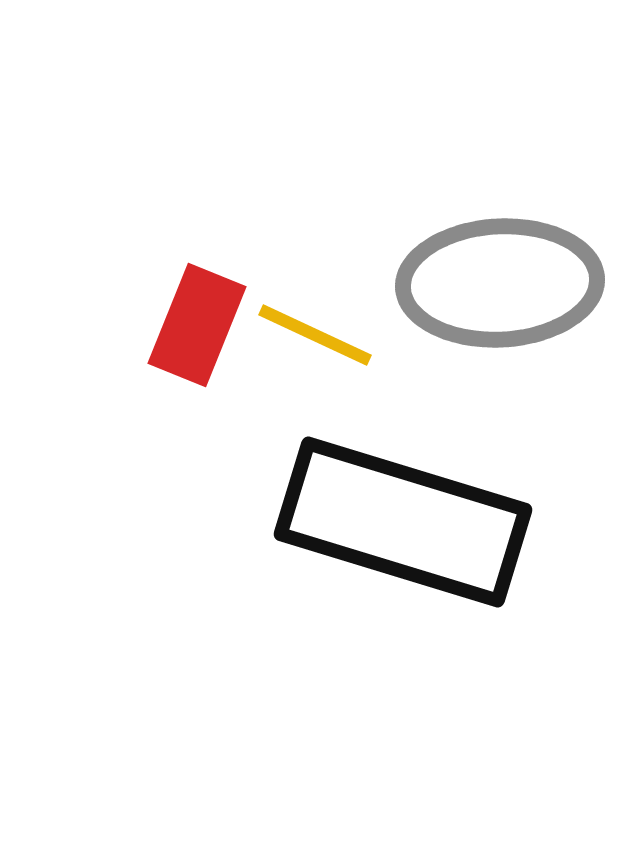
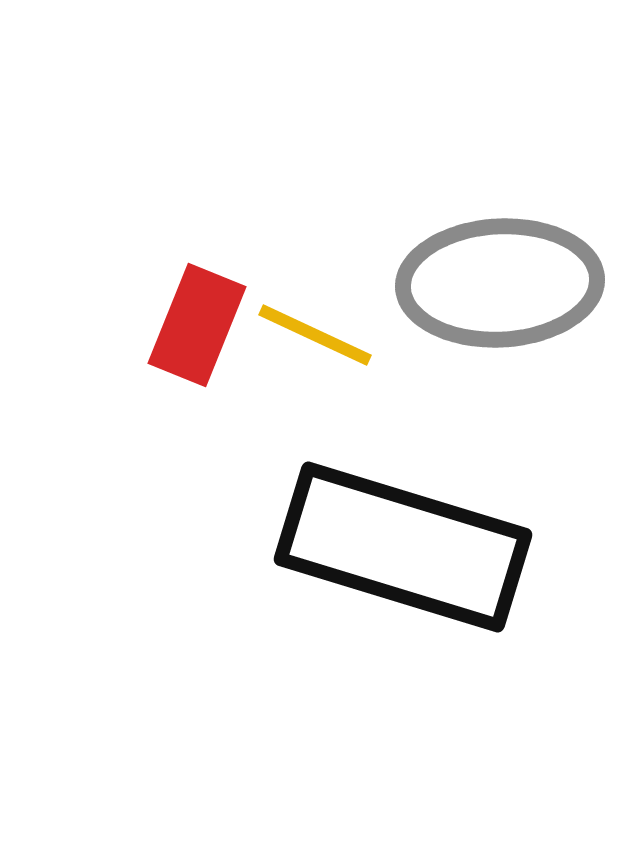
black rectangle: moved 25 px down
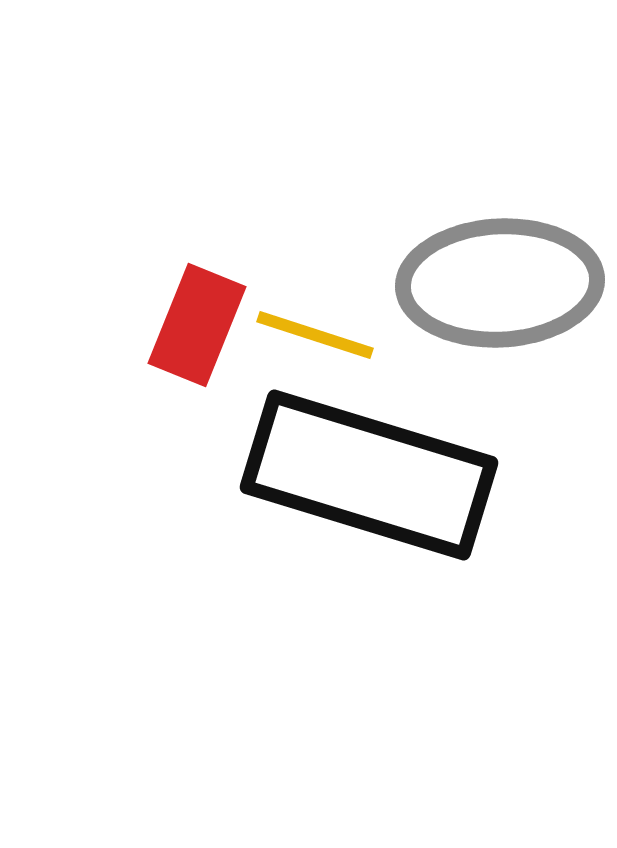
yellow line: rotated 7 degrees counterclockwise
black rectangle: moved 34 px left, 72 px up
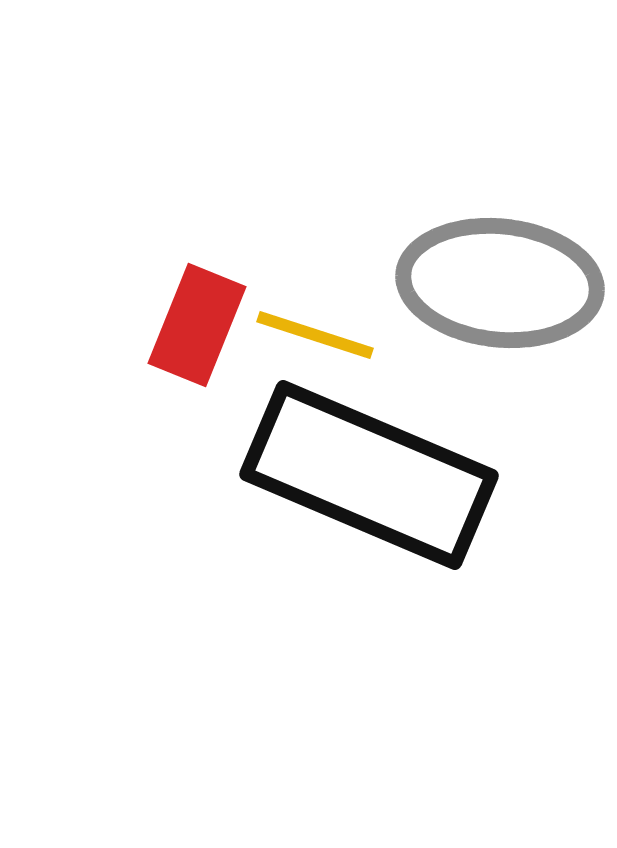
gray ellipse: rotated 9 degrees clockwise
black rectangle: rotated 6 degrees clockwise
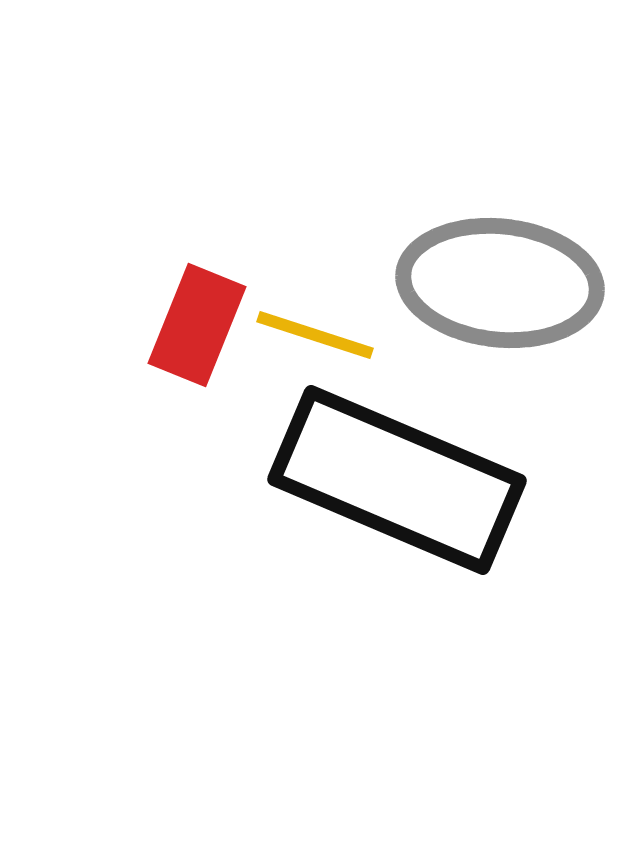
black rectangle: moved 28 px right, 5 px down
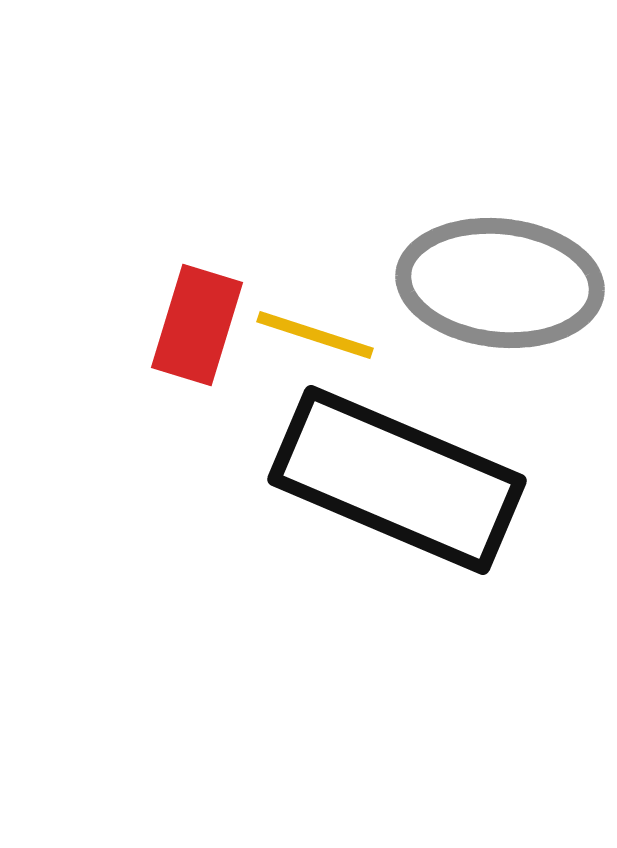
red rectangle: rotated 5 degrees counterclockwise
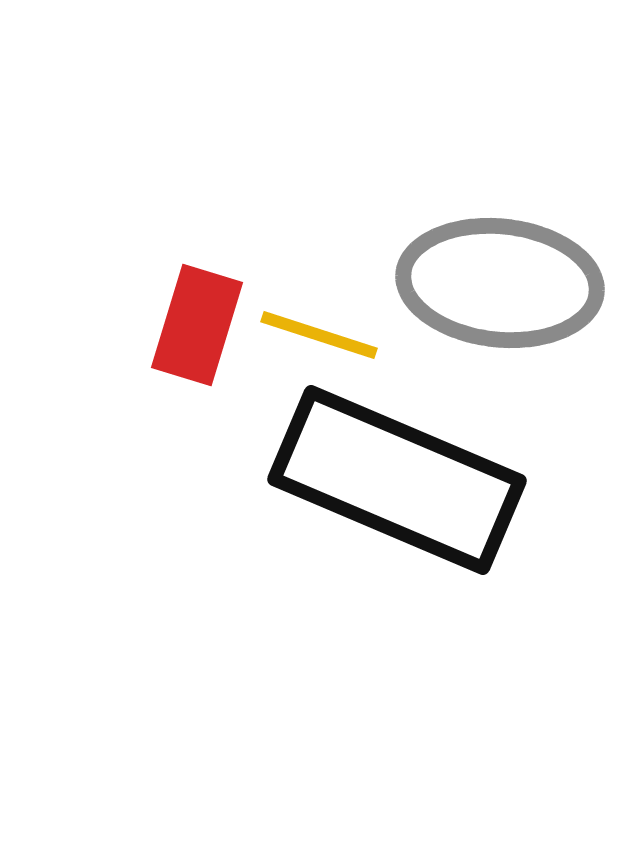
yellow line: moved 4 px right
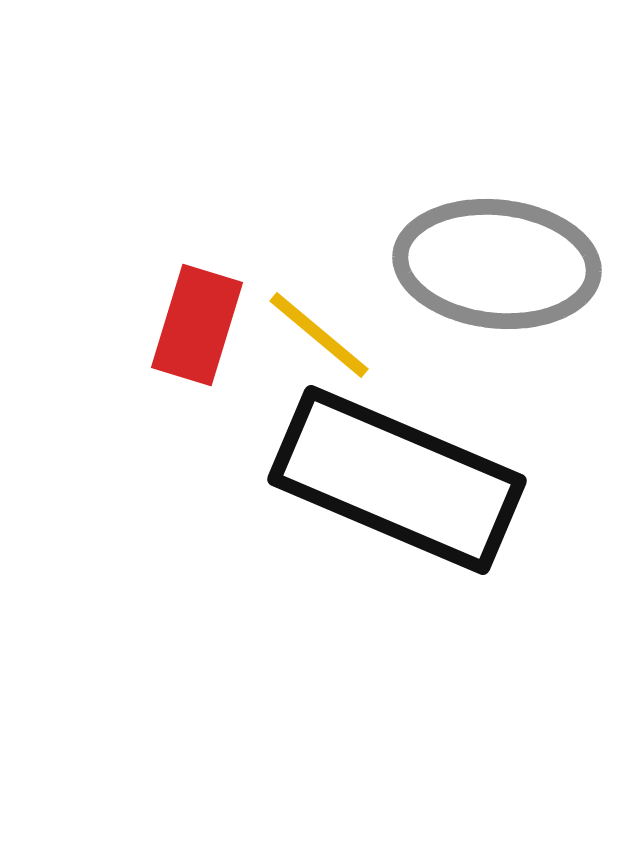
gray ellipse: moved 3 px left, 19 px up
yellow line: rotated 22 degrees clockwise
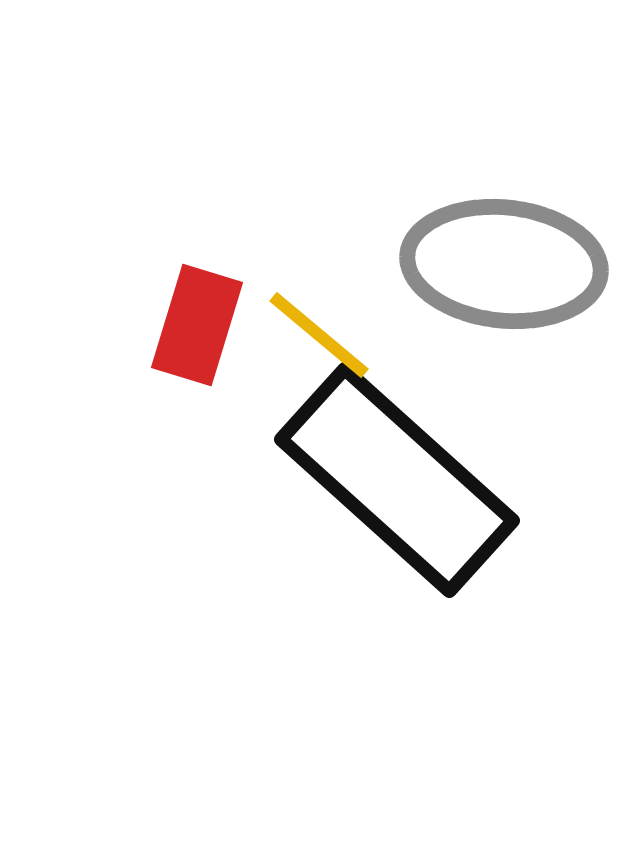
gray ellipse: moved 7 px right
black rectangle: rotated 19 degrees clockwise
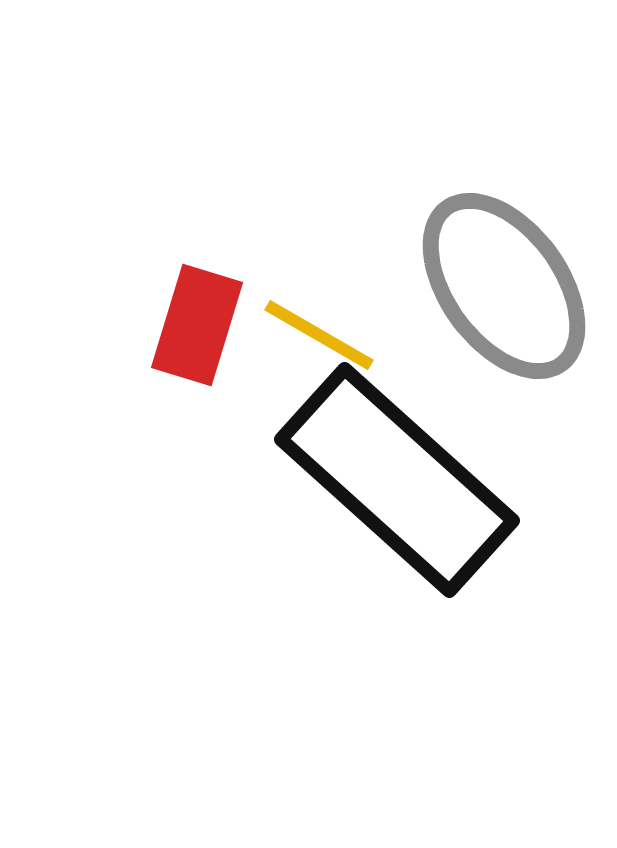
gray ellipse: moved 22 px down; rotated 48 degrees clockwise
yellow line: rotated 10 degrees counterclockwise
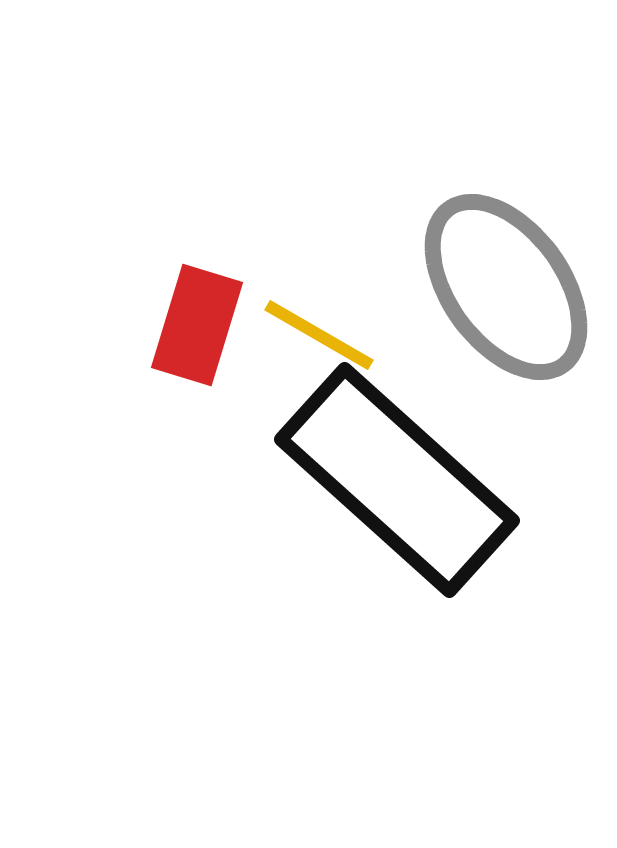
gray ellipse: moved 2 px right, 1 px down
